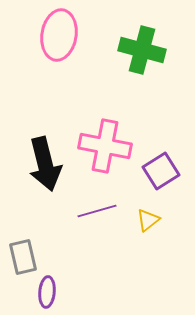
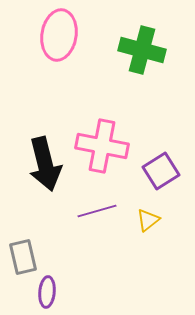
pink cross: moved 3 px left
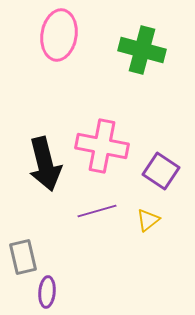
purple square: rotated 24 degrees counterclockwise
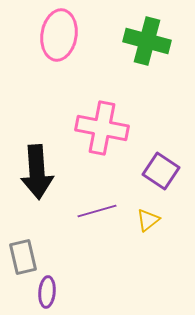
green cross: moved 5 px right, 9 px up
pink cross: moved 18 px up
black arrow: moved 8 px left, 8 px down; rotated 10 degrees clockwise
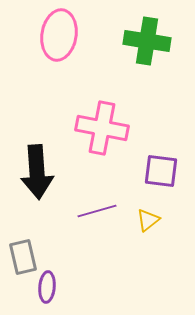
green cross: rotated 6 degrees counterclockwise
purple square: rotated 27 degrees counterclockwise
purple ellipse: moved 5 px up
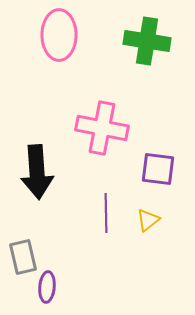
pink ellipse: rotated 9 degrees counterclockwise
purple square: moved 3 px left, 2 px up
purple line: moved 9 px right, 2 px down; rotated 75 degrees counterclockwise
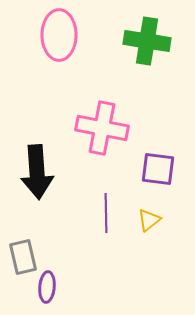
yellow triangle: moved 1 px right
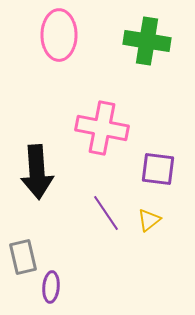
purple line: rotated 33 degrees counterclockwise
purple ellipse: moved 4 px right
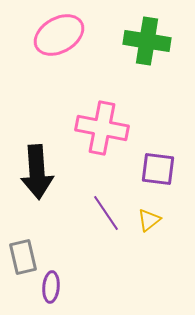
pink ellipse: rotated 60 degrees clockwise
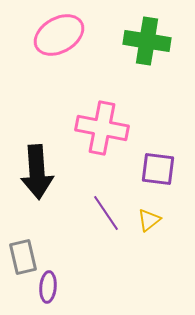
purple ellipse: moved 3 px left
